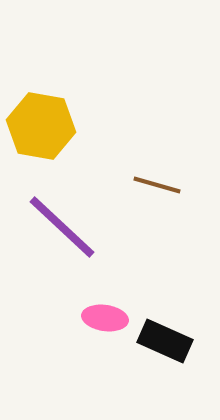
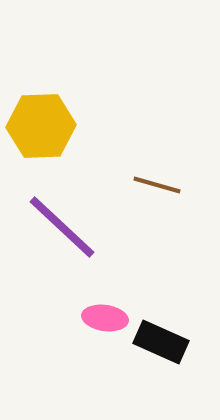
yellow hexagon: rotated 12 degrees counterclockwise
black rectangle: moved 4 px left, 1 px down
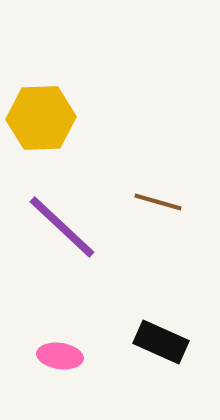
yellow hexagon: moved 8 px up
brown line: moved 1 px right, 17 px down
pink ellipse: moved 45 px left, 38 px down
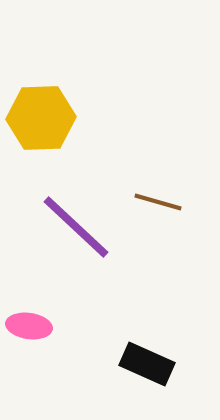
purple line: moved 14 px right
black rectangle: moved 14 px left, 22 px down
pink ellipse: moved 31 px left, 30 px up
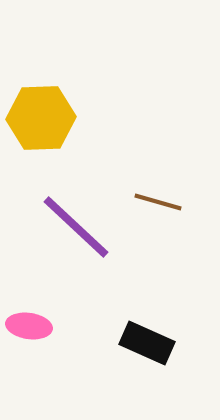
black rectangle: moved 21 px up
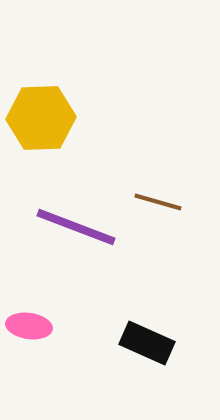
purple line: rotated 22 degrees counterclockwise
